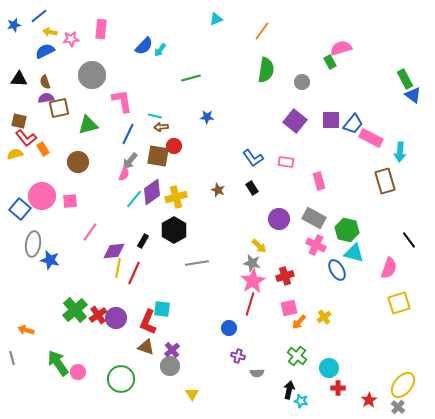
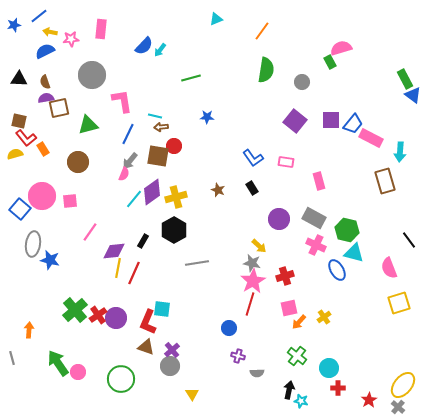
pink semicircle at (389, 268): rotated 140 degrees clockwise
orange arrow at (26, 330): moved 3 px right; rotated 77 degrees clockwise
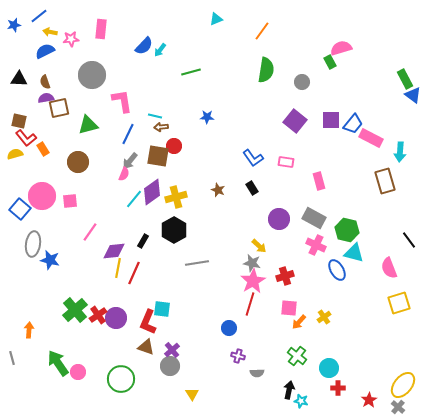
green line at (191, 78): moved 6 px up
pink square at (289, 308): rotated 18 degrees clockwise
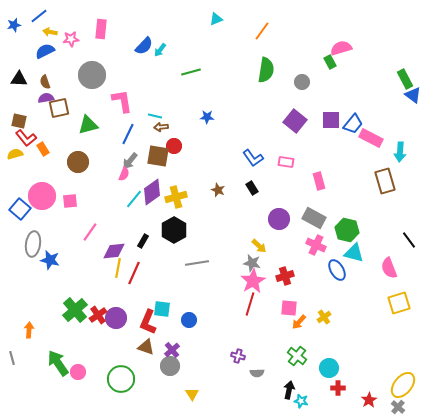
blue circle at (229, 328): moved 40 px left, 8 px up
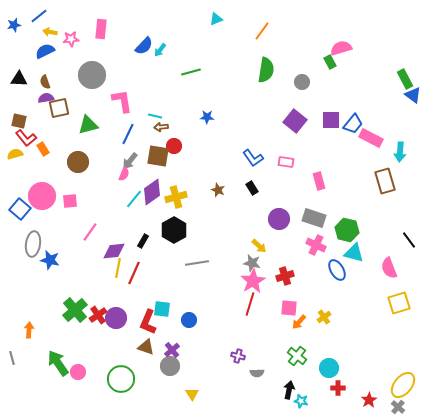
gray rectangle at (314, 218): rotated 10 degrees counterclockwise
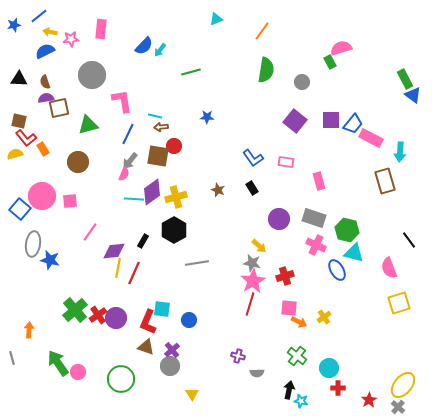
cyan line at (134, 199): rotated 54 degrees clockwise
orange arrow at (299, 322): rotated 105 degrees counterclockwise
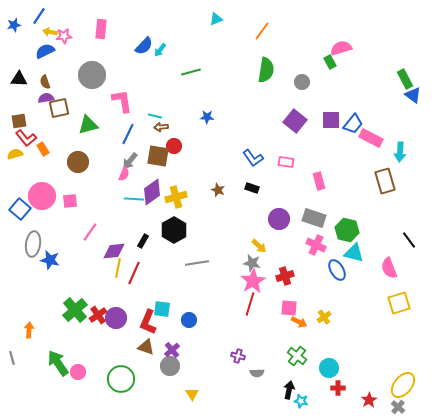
blue line at (39, 16): rotated 18 degrees counterclockwise
pink star at (71, 39): moved 7 px left, 3 px up
brown square at (19, 121): rotated 21 degrees counterclockwise
black rectangle at (252, 188): rotated 40 degrees counterclockwise
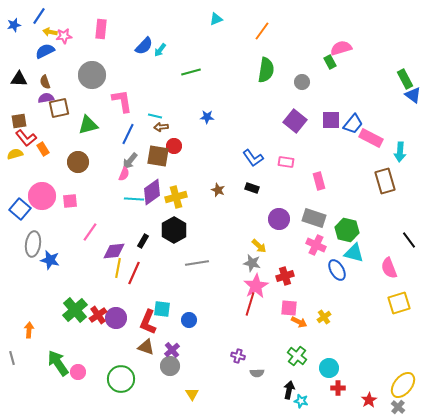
pink star at (253, 281): moved 3 px right, 5 px down
